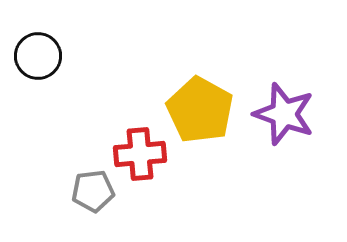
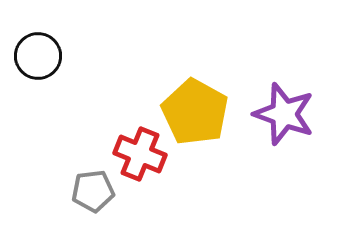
yellow pentagon: moved 5 px left, 2 px down
red cross: rotated 27 degrees clockwise
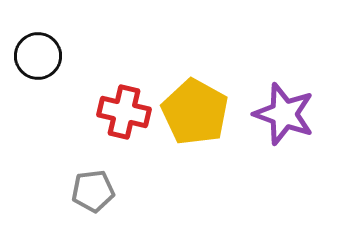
red cross: moved 16 px left, 42 px up; rotated 9 degrees counterclockwise
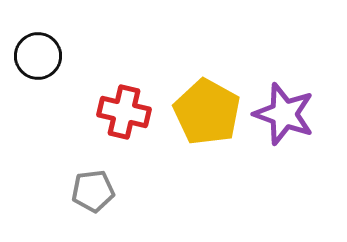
yellow pentagon: moved 12 px right
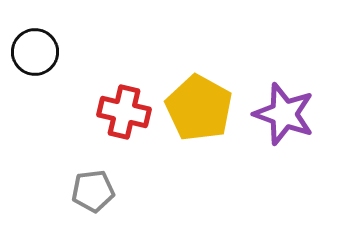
black circle: moved 3 px left, 4 px up
yellow pentagon: moved 8 px left, 4 px up
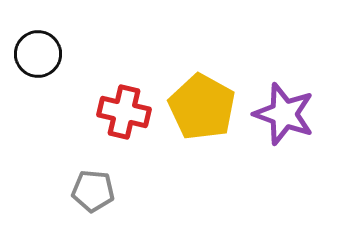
black circle: moved 3 px right, 2 px down
yellow pentagon: moved 3 px right, 1 px up
gray pentagon: rotated 12 degrees clockwise
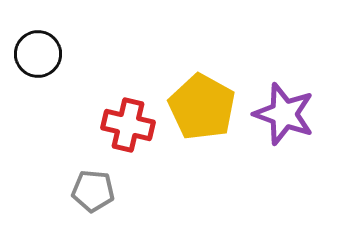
red cross: moved 4 px right, 13 px down
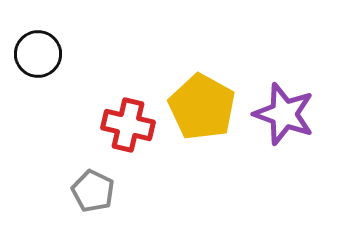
gray pentagon: rotated 21 degrees clockwise
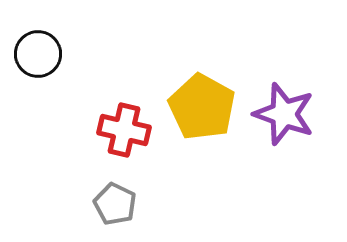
red cross: moved 4 px left, 5 px down
gray pentagon: moved 22 px right, 13 px down
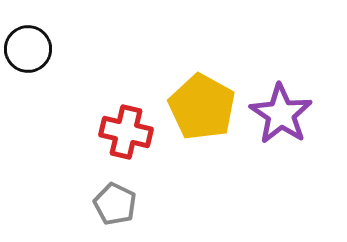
black circle: moved 10 px left, 5 px up
purple star: moved 3 px left; rotated 14 degrees clockwise
red cross: moved 2 px right, 2 px down
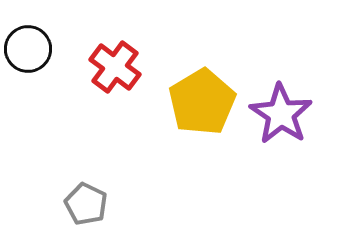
yellow pentagon: moved 5 px up; rotated 12 degrees clockwise
red cross: moved 11 px left, 65 px up; rotated 24 degrees clockwise
gray pentagon: moved 29 px left
